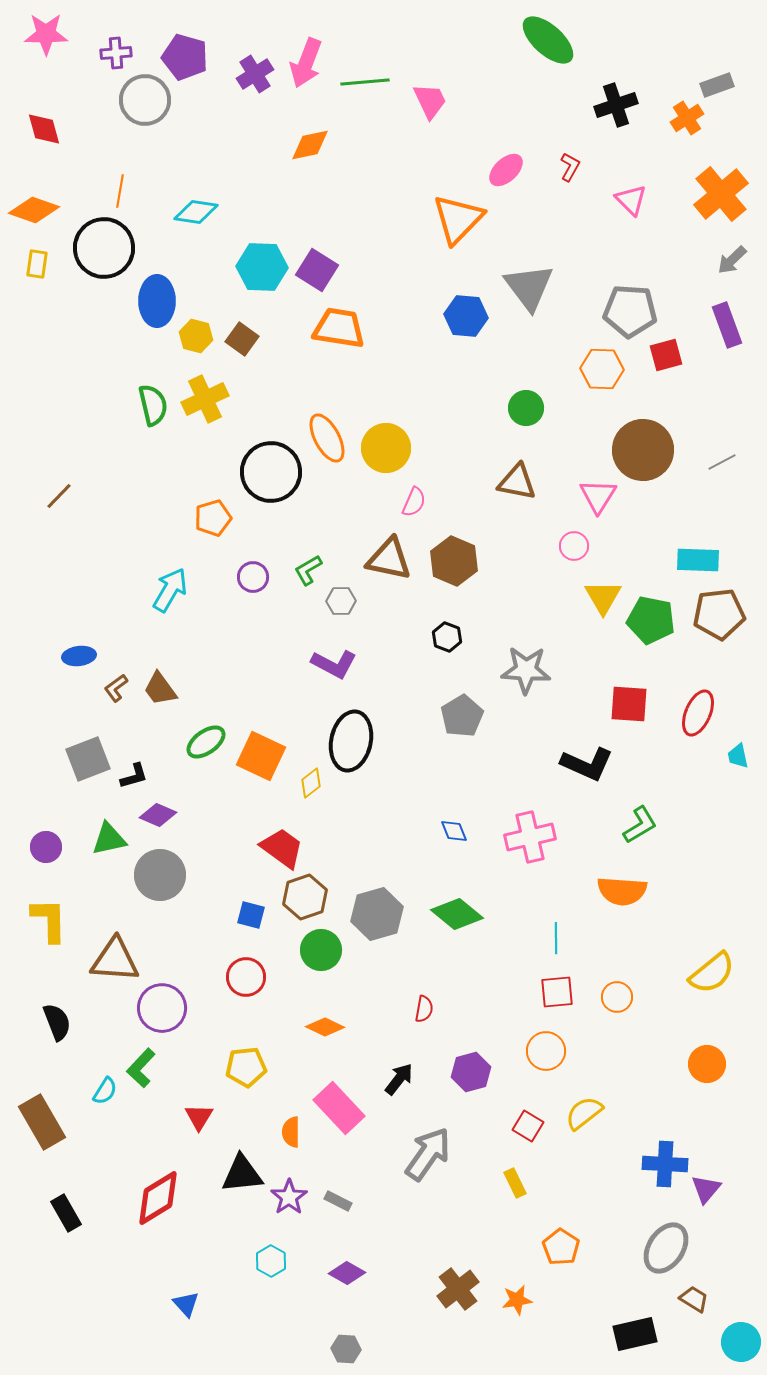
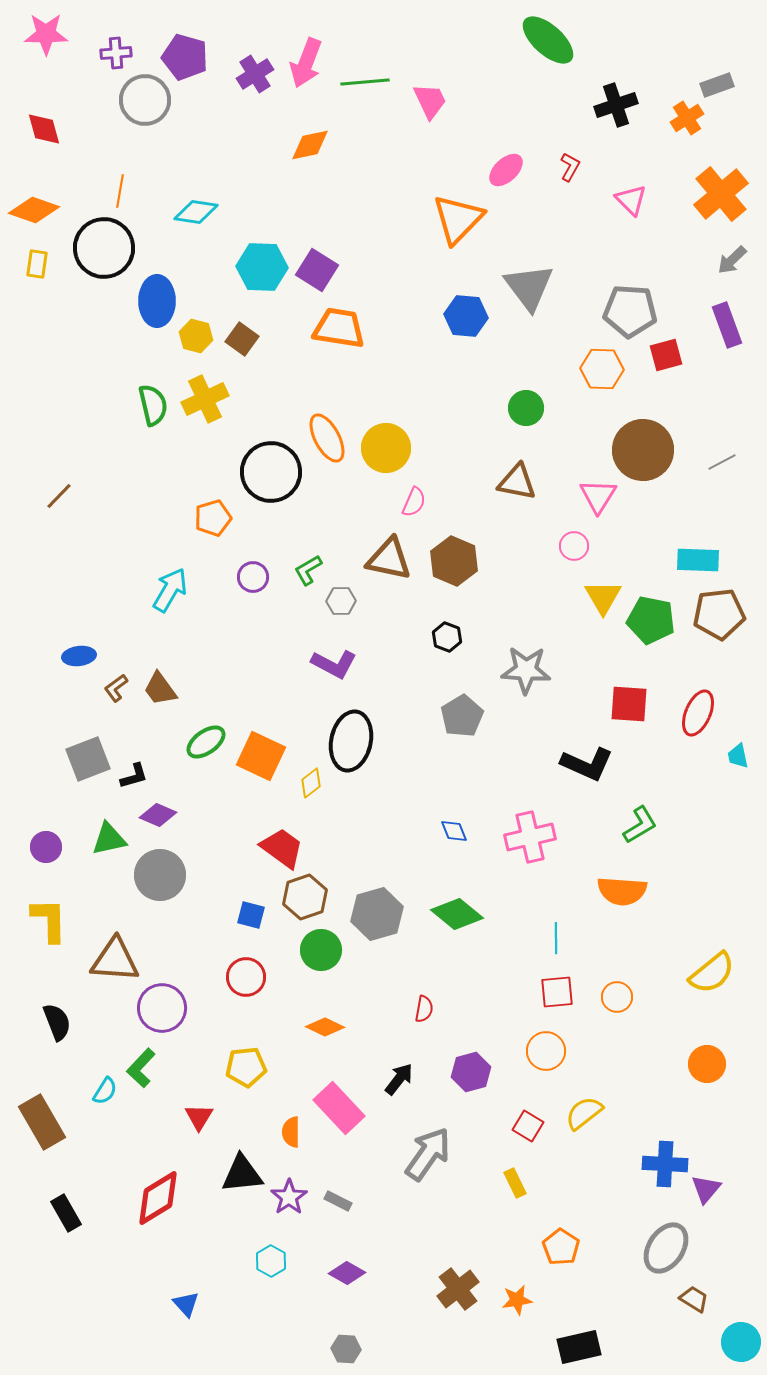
black rectangle at (635, 1334): moved 56 px left, 13 px down
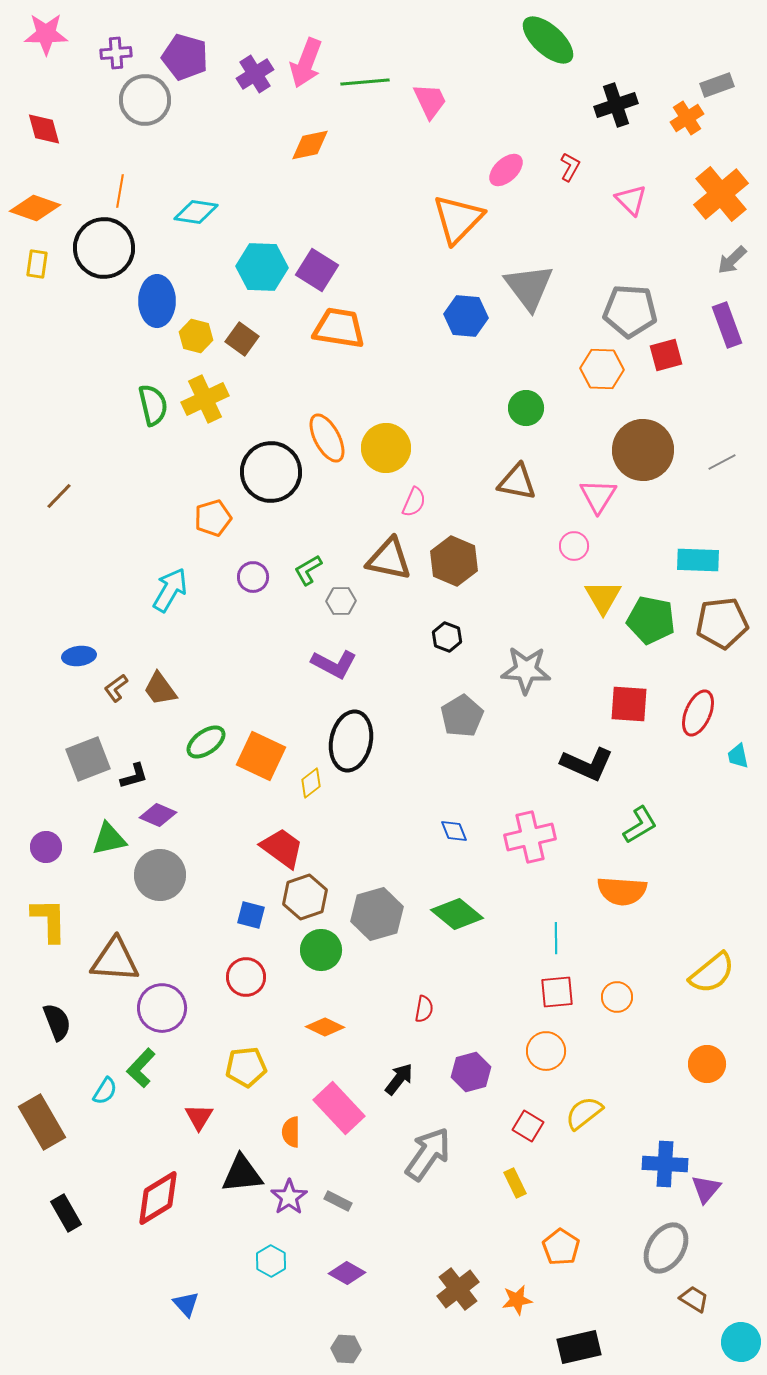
orange diamond at (34, 210): moved 1 px right, 2 px up
brown pentagon at (719, 614): moved 3 px right, 9 px down
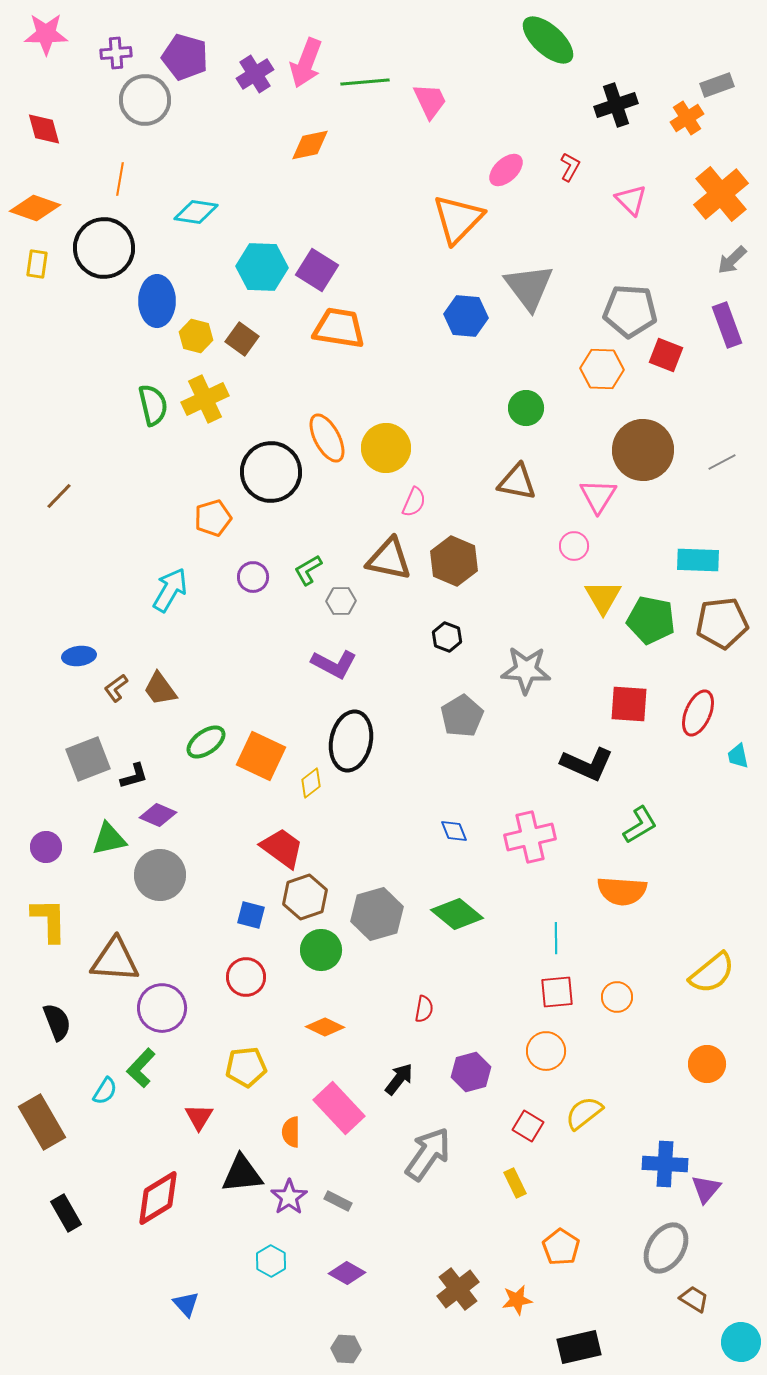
orange line at (120, 191): moved 12 px up
red square at (666, 355): rotated 36 degrees clockwise
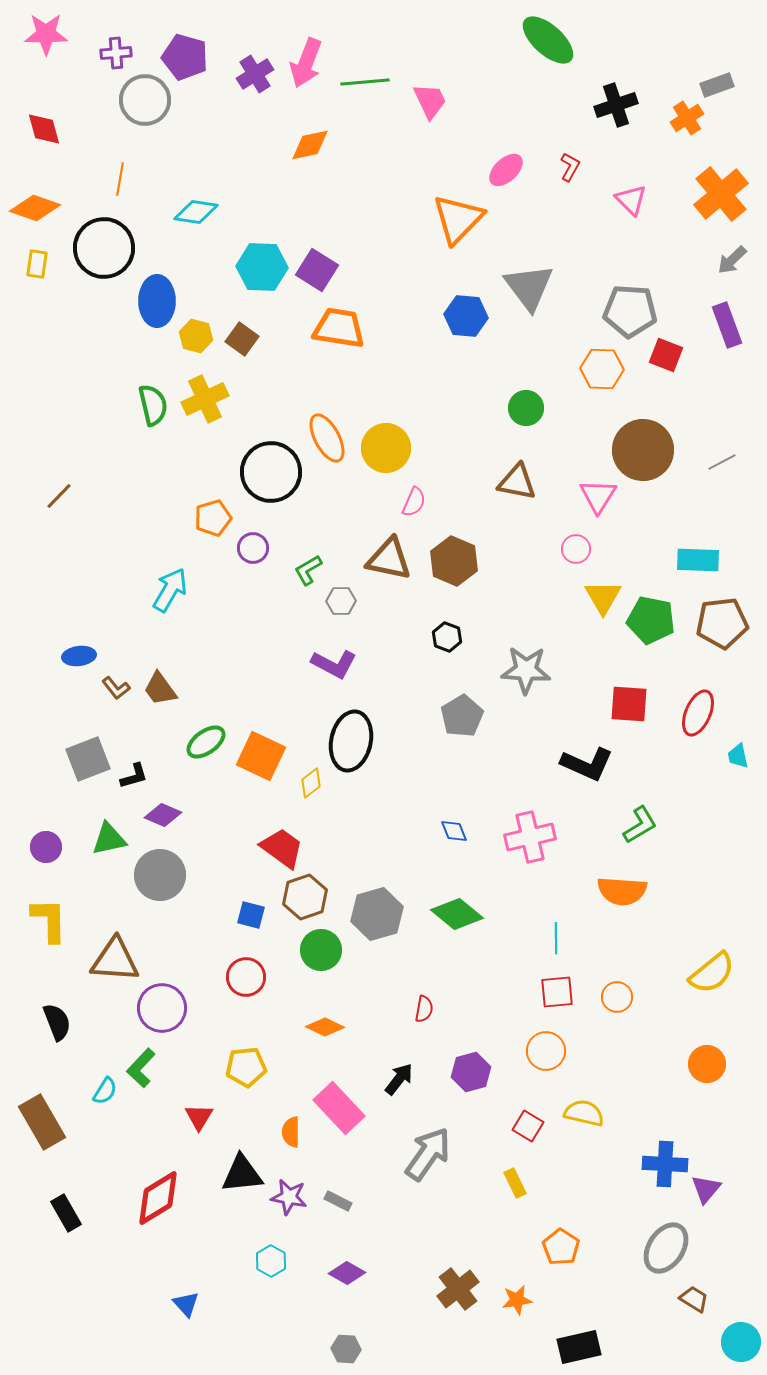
pink circle at (574, 546): moved 2 px right, 3 px down
purple circle at (253, 577): moved 29 px up
brown L-shape at (116, 688): rotated 92 degrees counterclockwise
purple diamond at (158, 815): moved 5 px right
yellow semicircle at (584, 1113): rotated 51 degrees clockwise
purple star at (289, 1197): rotated 27 degrees counterclockwise
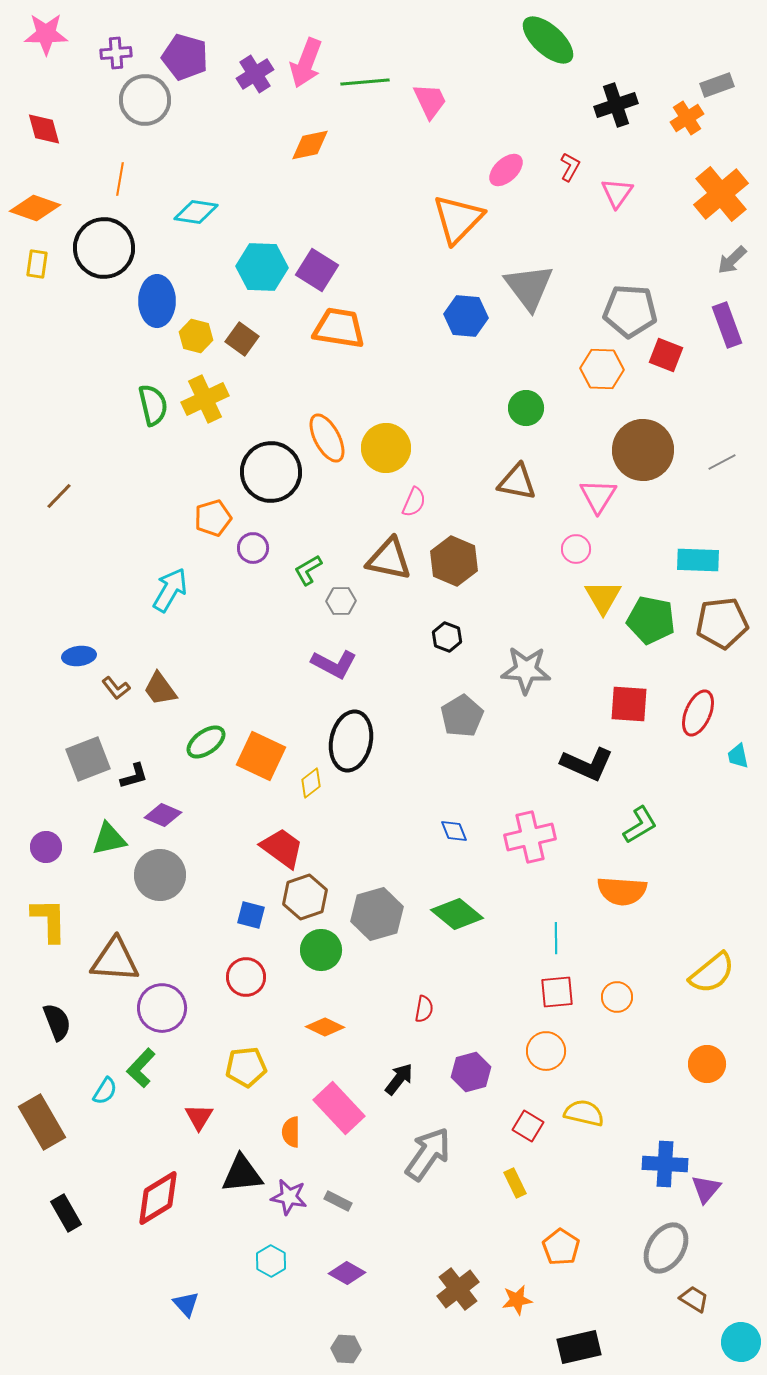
pink triangle at (631, 200): moved 14 px left, 7 px up; rotated 20 degrees clockwise
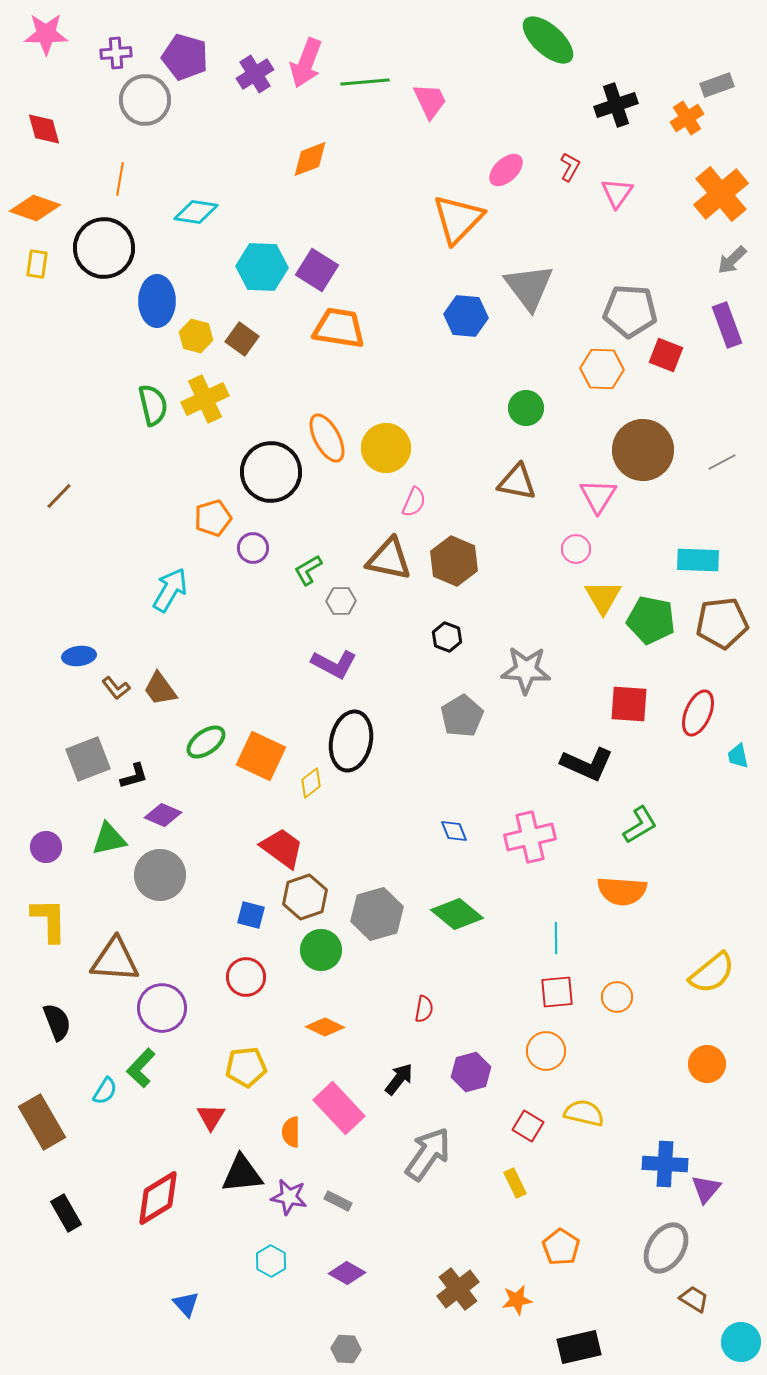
orange diamond at (310, 145): moved 14 px down; rotated 9 degrees counterclockwise
red triangle at (199, 1117): moved 12 px right
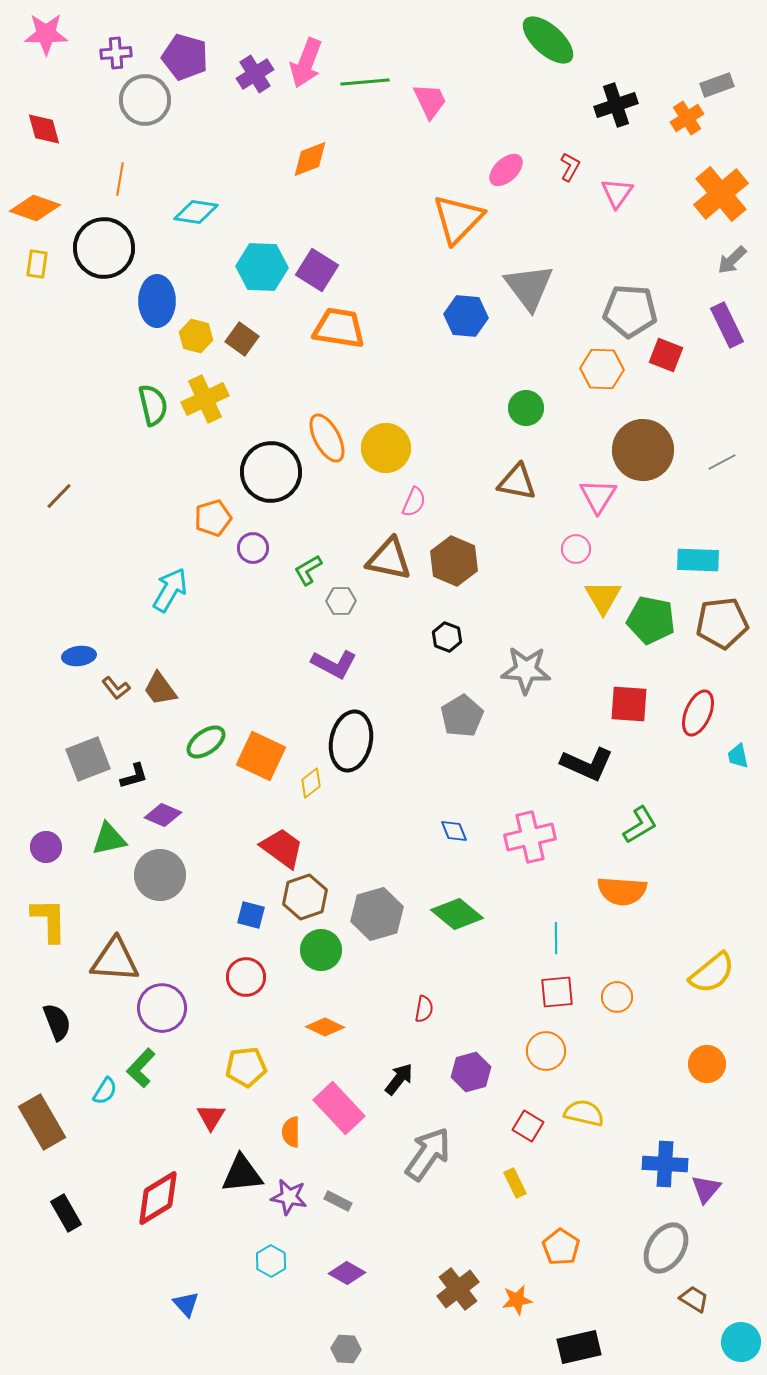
purple rectangle at (727, 325): rotated 6 degrees counterclockwise
